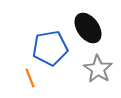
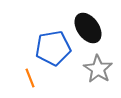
blue pentagon: moved 3 px right
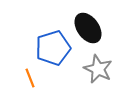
blue pentagon: rotated 8 degrees counterclockwise
gray star: rotated 8 degrees counterclockwise
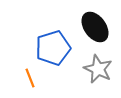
black ellipse: moved 7 px right, 1 px up
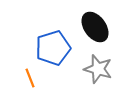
gray star: rotated 8 degrees counterclockwise
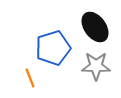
gray star: moved 2 px left, 3 px up; rotated 16 degrees counterclockwise
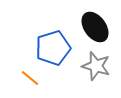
gray star: rotated 16 degrees clockwise
orange line: rotated 30 degrees counterclockwise
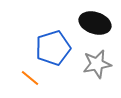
black ellipse: moved 4 px up; rotated 36 degrees counterclockwise
gray star: moved 1 px right, 2 px up; rotated 28 degrees counterclockwise
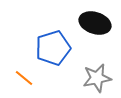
gray star: moved 14 px down
orange line: moved 6 px left
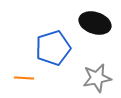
orange line: rotated 36 degrees counterclockwise
